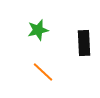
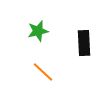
green star: moved 1 px down
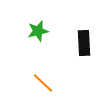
orange line: moved 11 px down
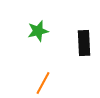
orange line: rotated 75 degrees clockwise
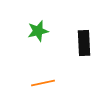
orange line: rotated 50 degrees clockwise
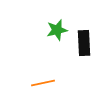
green star: moved 19 px right, 1 px up
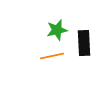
orange line: moved 9 px right, 27 px up
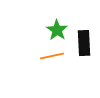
green star: rotated 25 degrees counterclockwise
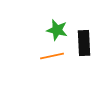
green star: rotated 20 degrees counterclockwise
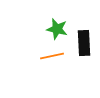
green star: moved 1 px up
